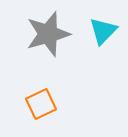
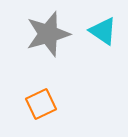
cyan triangle: rotated 40 degrees counterclockwise
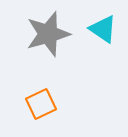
cyan triangle: moved 2 px up
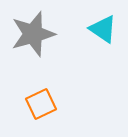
gray star: moved 15 px left
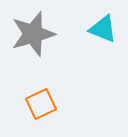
cyan triangle: rotated 12 degrees counterclockwise
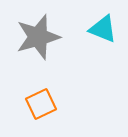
gray star: moved 5 px right, 3 px down
